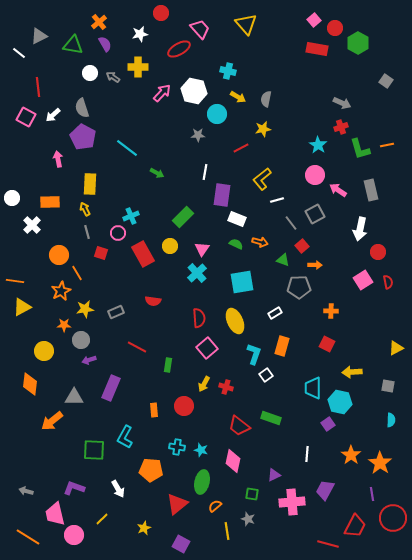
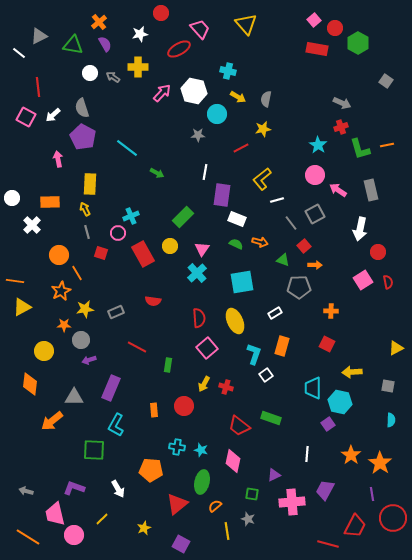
red square at (302, 246): moved 2 px right
cyan L-shape at (125, 437): moved 9 px left, 12 px up
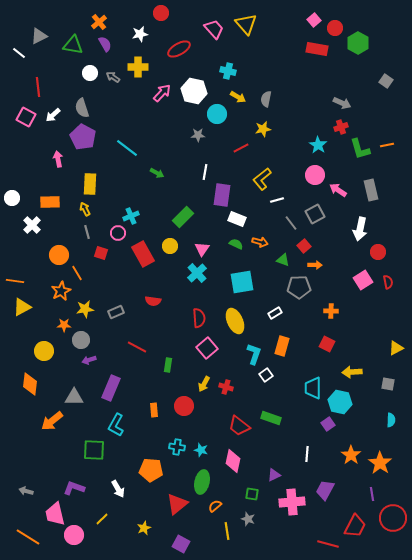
pink trapezoid at (200, 29): moved 14 px right
gray square at (388, 386): moved 2 px up
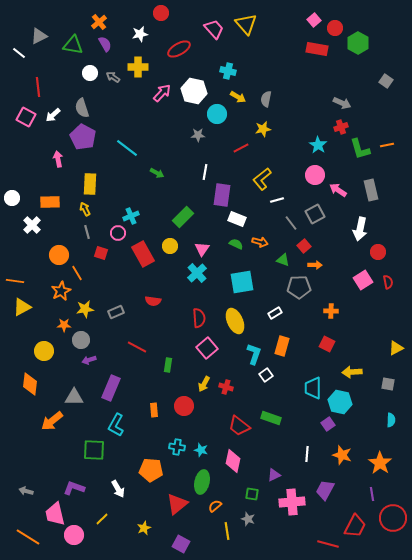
orange star at (351, 455): moved 9 px left; rotated 18 degrees counterclockwise
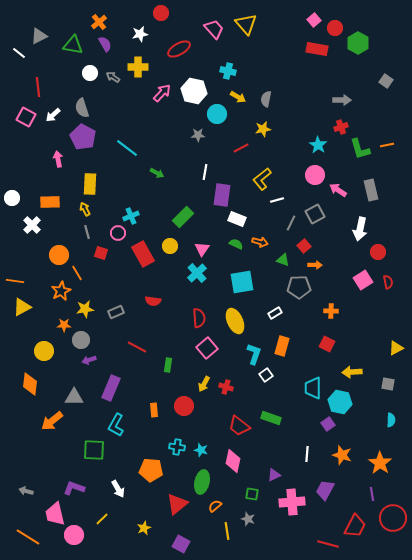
gray arrow at (342, 103): moved 3 px up; rotated 24 degrees counterclockwise
gray line at (291, 223): rotated 63 degrees clockwise
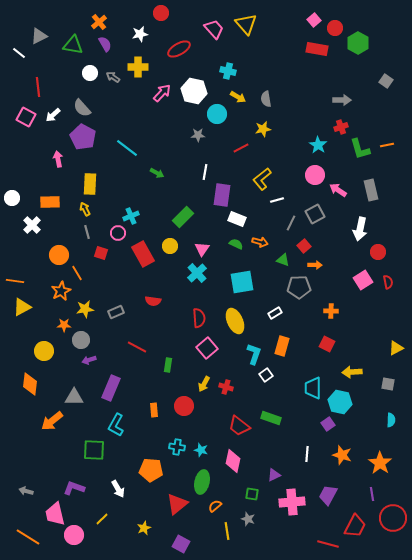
gray semicircle at (266, 99): rotated 21 degrees counterclockwise
gray semicircle at (82, 108): rotated 24 degrees counterclockwise
purple trapezoid at (325, 490): moved 3 px right, 5 px down
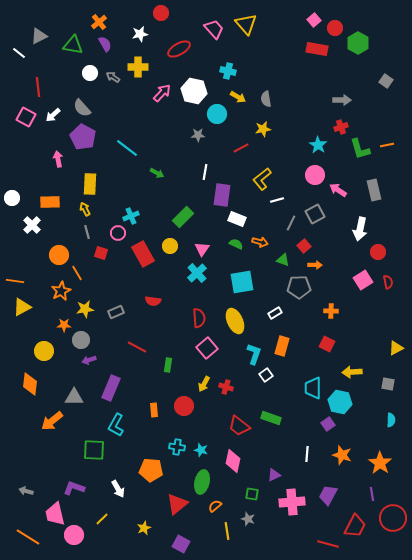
gray rectangle at (371, 190): moved 3 px right
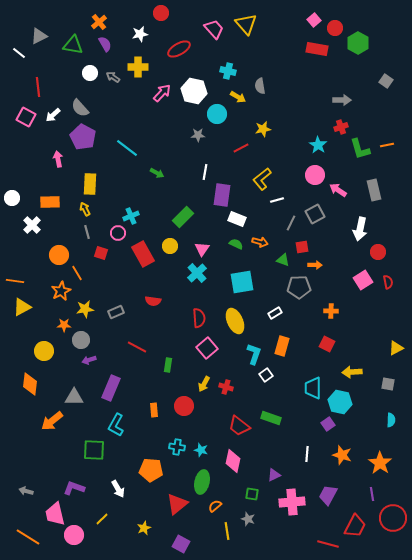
gray semicircle at (266, 99): moved 6 px left, 13 px up
gray semicircle at (82, 108): moved 2 px left
red square at (304, 246): moved 2 px left, 1 px down; rotated 32 degrees clockwise
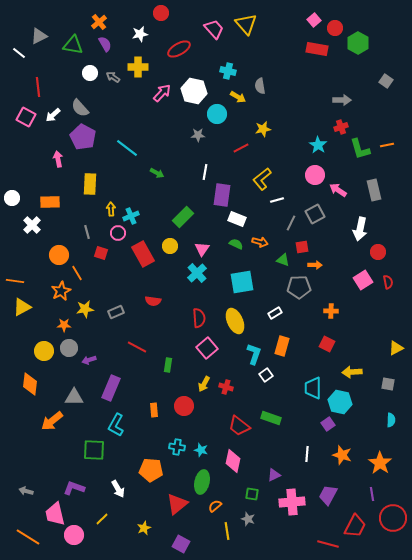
yellow arrow at (85, 209): moved 26 px right; rotated 24 degrees clockwise
gray circle at (81, 340): moved 12 px left, 8 px down
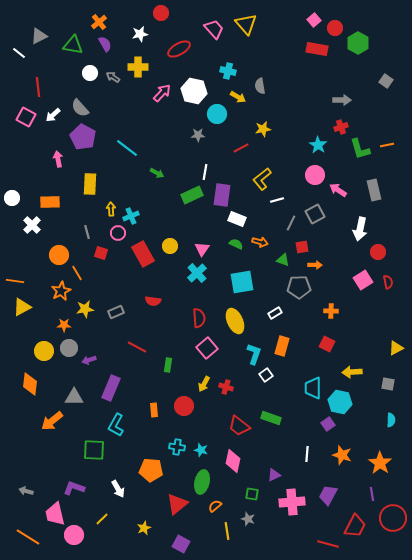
green rectangle at (183, 217): moved 9 px right, 22 px up; rotated 20 degrees clockwise
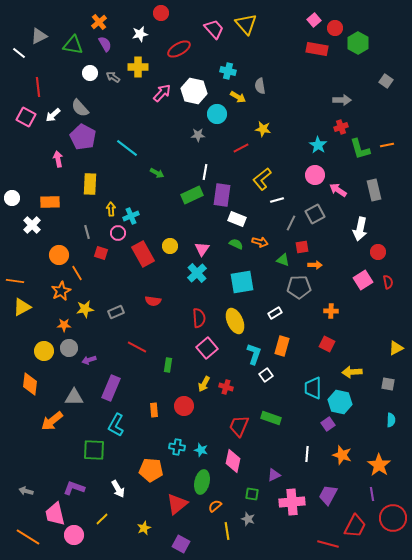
yellow star at (263, 129): rotated 21 degrees clockwise
red trapezoid at (239, 426): rotated 75 degrees clockwise
orange star at (380, 463): moved 1 px left, 2 px down
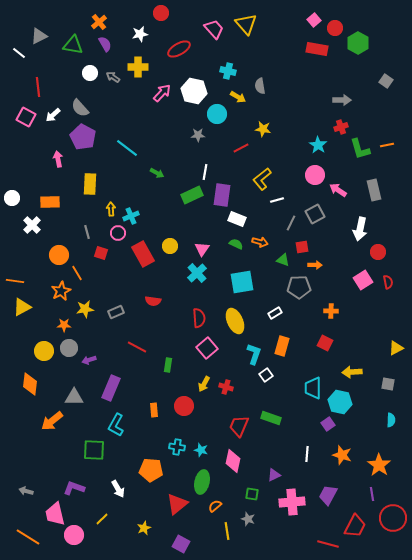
red square at (327, 344): moved 2 px left, 1 px up
